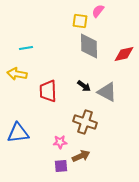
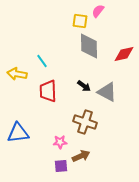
cyan line: moved 16 px right, 13 px down; rotated 64 degrees clockwise
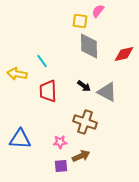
blue triangle: moved 2 px right, 6 px down; rotated 10 degrees clockwise
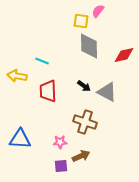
yellow square: moved 1 px right
red diamond: moved 1 px down
cyan line: rotated 32 degrees counterclockwise
yellow arrow: moved 2 px down
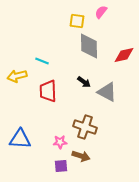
pink semicircle: moved 3 px right, 1 px down
yellow square: moved 4 px left
yellow arrow: rotated 24 degrees counterclockwise
black arrow: moved 4 px up
brown cross: moved 5 px down
brown arrow: rotated 42 degrees clockwise
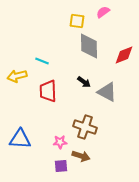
pink semicircle: moved 2 px right; rotated 16 degrees clockwise
red diamond: rotated 10 degrees counterclockwise
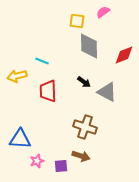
pink star: moved 23 px left, 19 px down; rotated 16 degrees counterclockwise
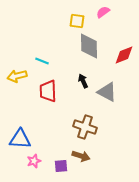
black arrow: moved 1 px left, 1 px up; rotated 152 degrees counterclockwise
pink star: moved 3 px left
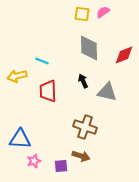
yellow square: moved 5 px right, 7 px up
gray diamond: moved 2 px down
gray triangle: rotated 15 degrees counterclockwise
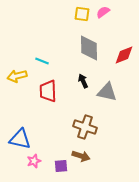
blue triangle: rotated 10 degrees clockwise
